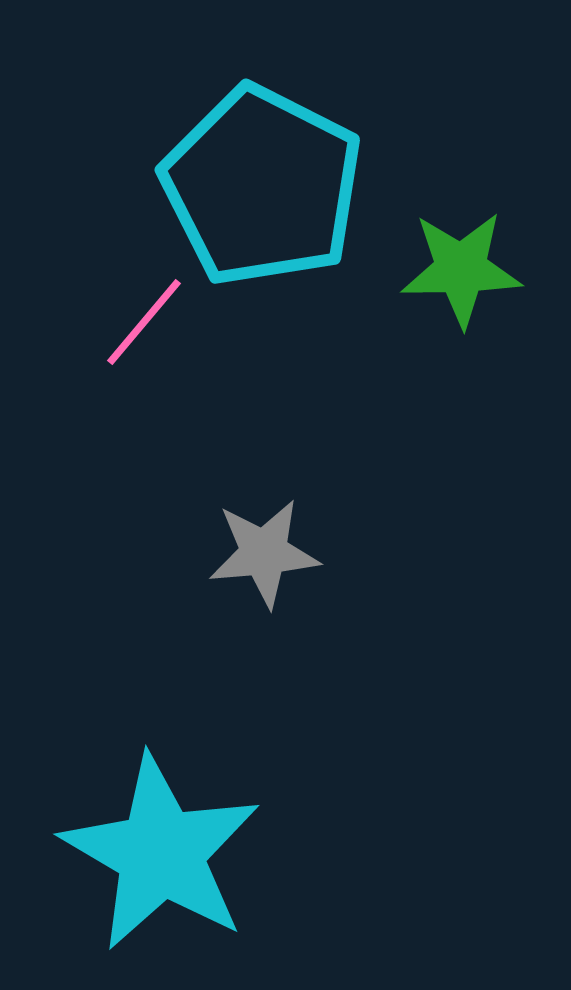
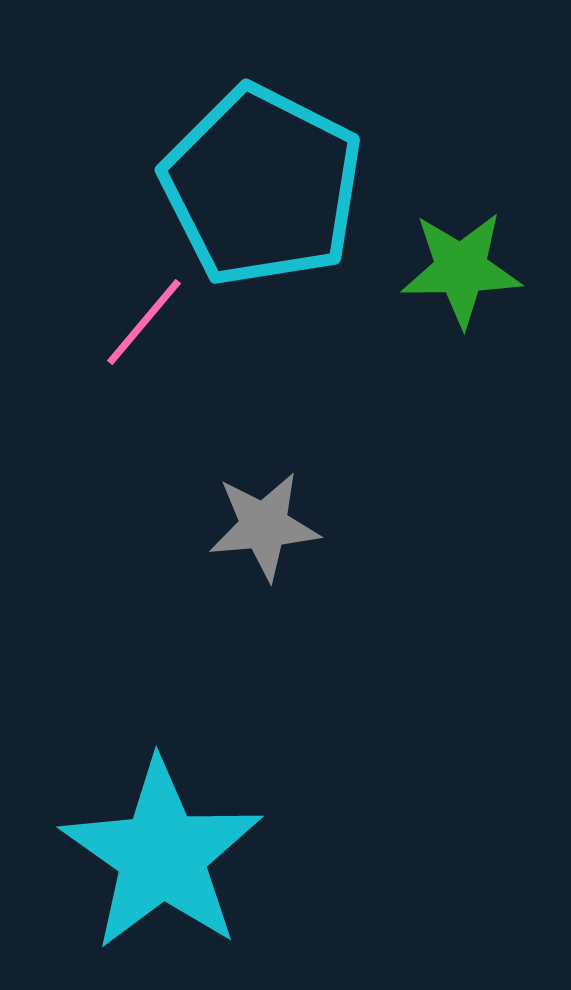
gray star: moved 27 px up
cyan star: moved 1 px right, 2 px down; rotated 5 degrees clockwise
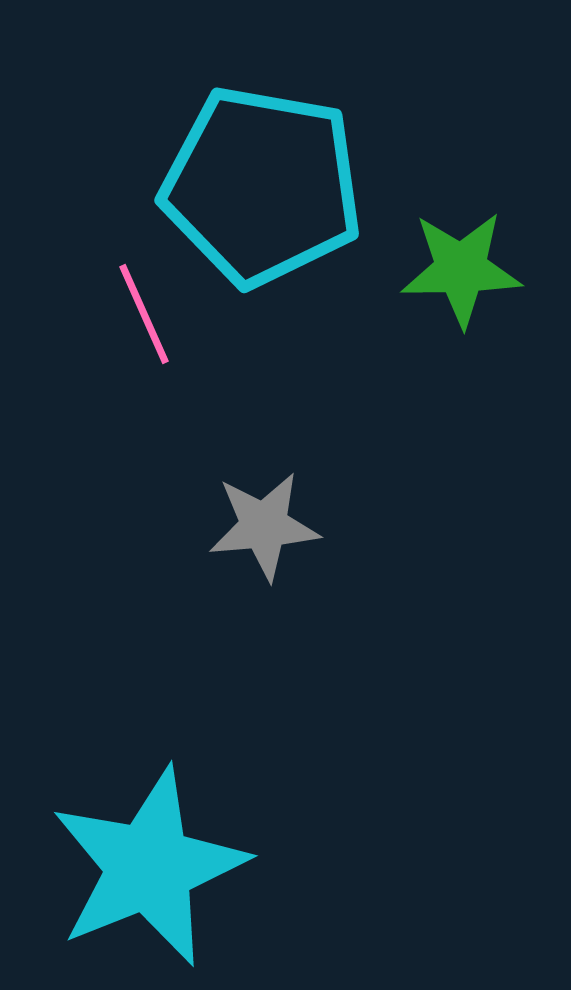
cyan pentagon: rotated 17 degrees counterclockwise
pink line: moved 8 px up; rotated 64 degrees counterclockwise
cyan star: moved 13 px left, 12 px down; rotated 15 degrees clockwise
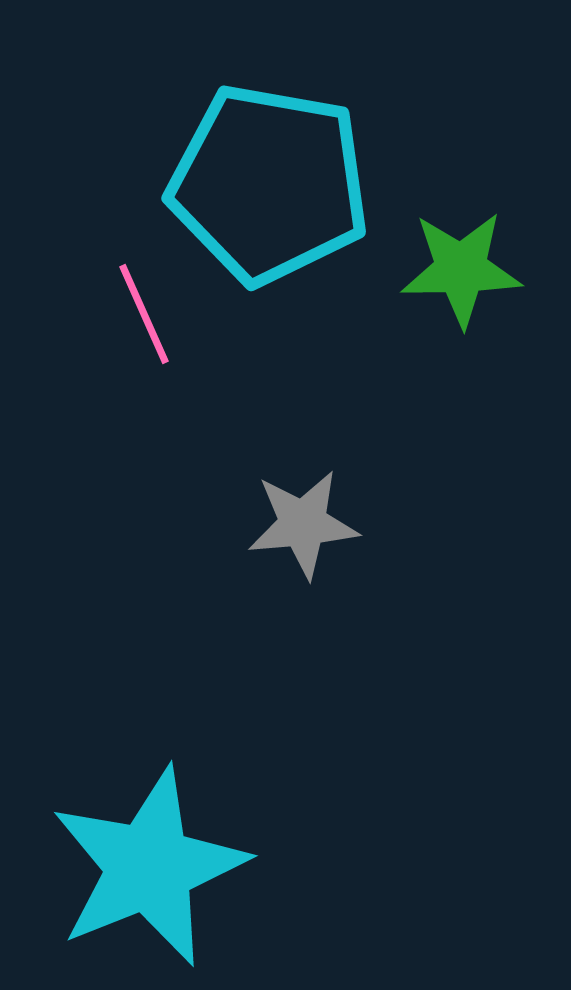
cyan pentagon: moved 7 px right, 2 px up
gray star: moved 39 px right, 2 px up
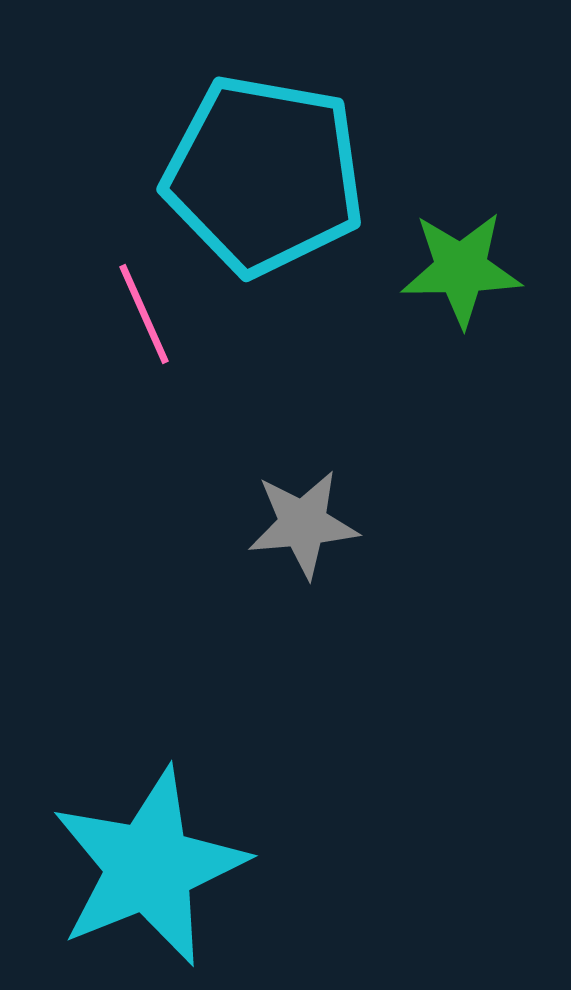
cyan pentagon: moved 5 px left, 9 px up
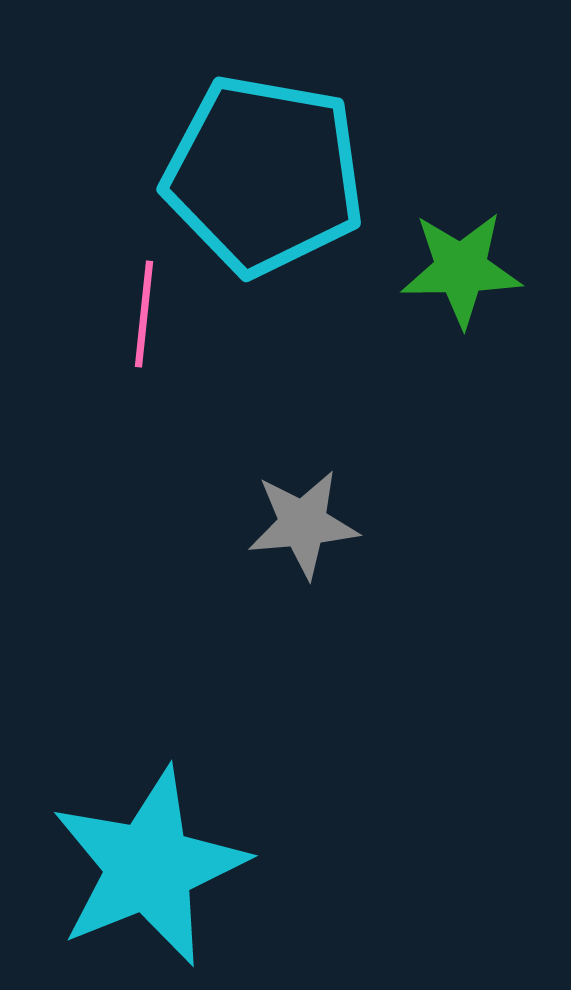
pink line: rotated 30 degrees clockwise
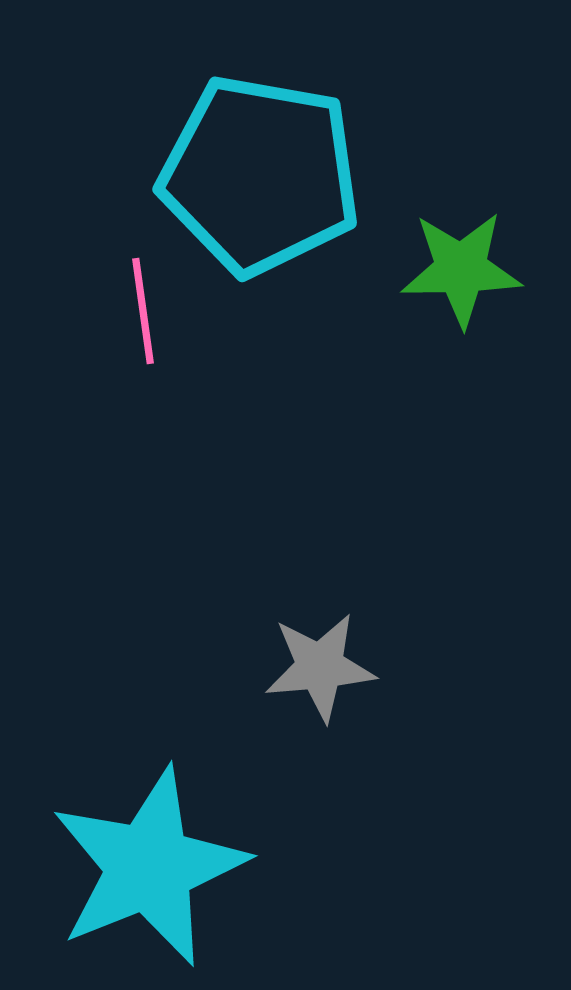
cyan pentagon: moved 4 px left
pink line: moved 1 px left, 3 px up; rotated 14 degrees counterclockwise
gray star: moved 17 px right, 143 px down
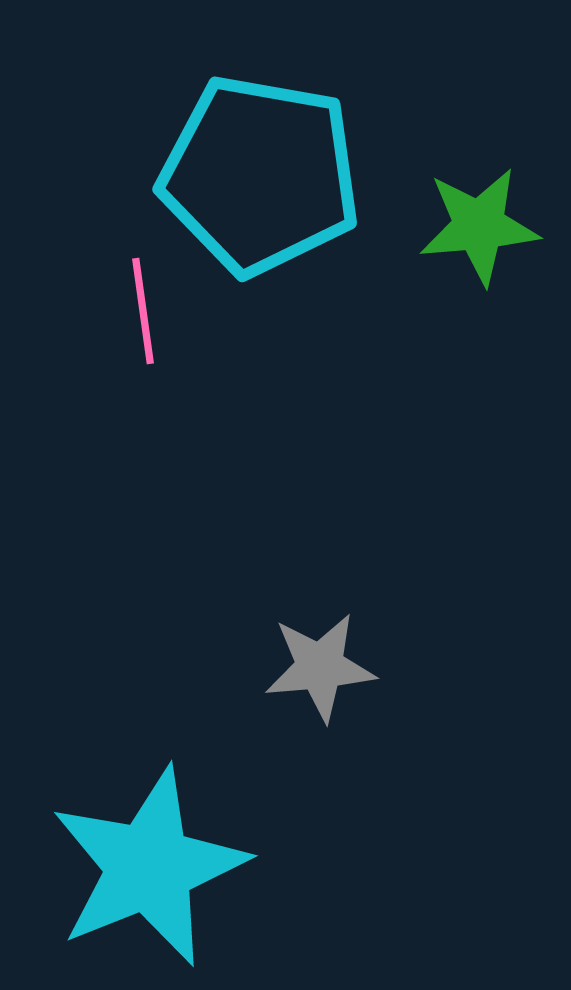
green star: moved 18 px right, 43 px up; rotated 4 degrees counterclockwise
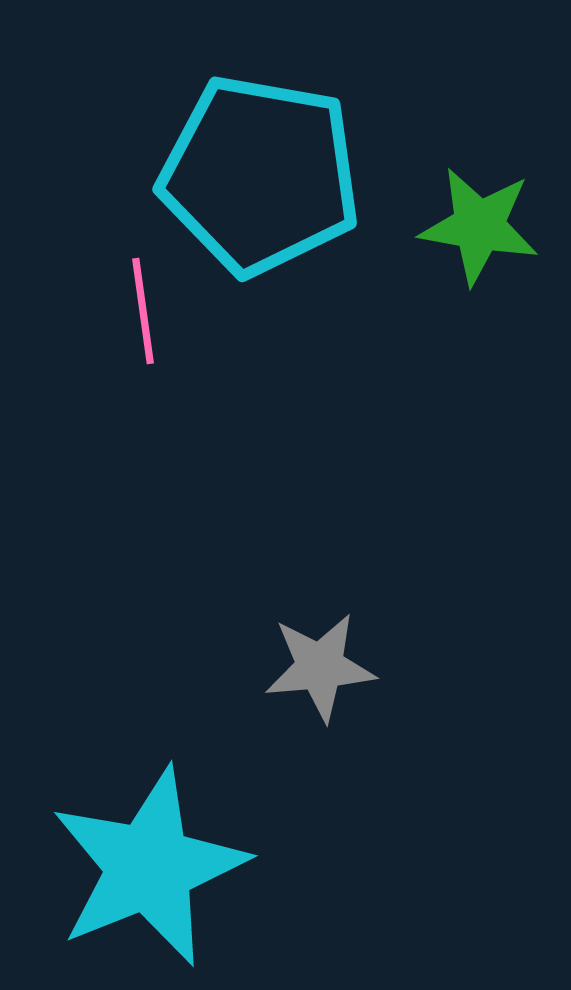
green star: rotated 15 degrees clockwise
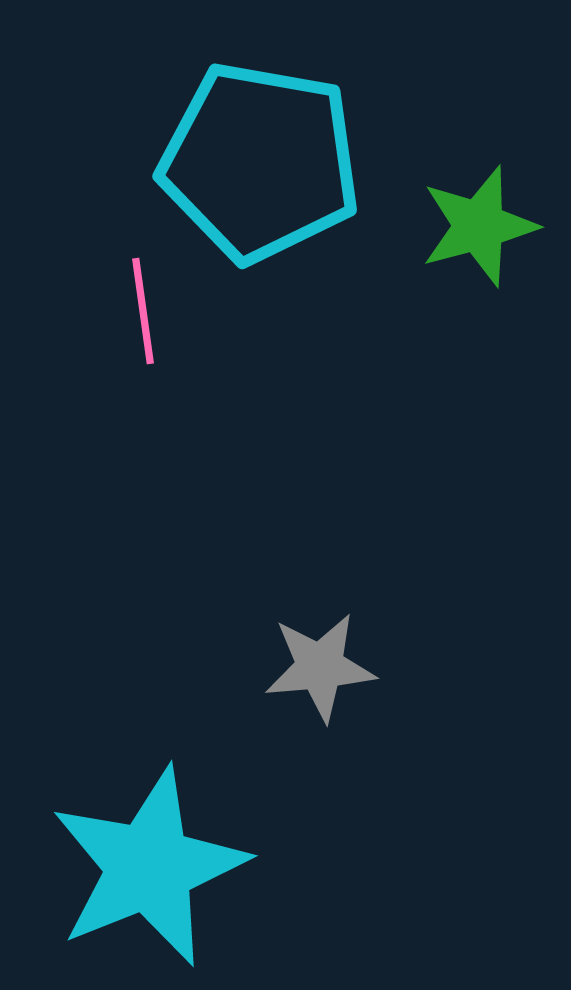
cyan pentagon: moved 13 px up
green star: rotated 25 degrees counterclockwise
